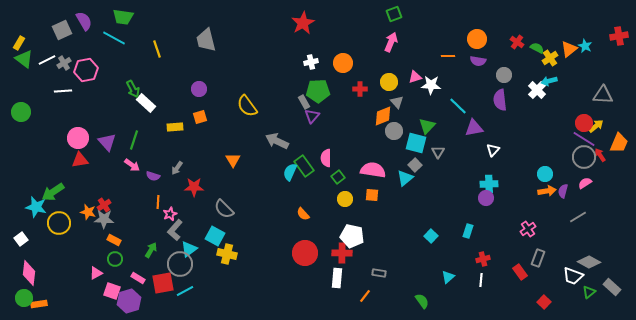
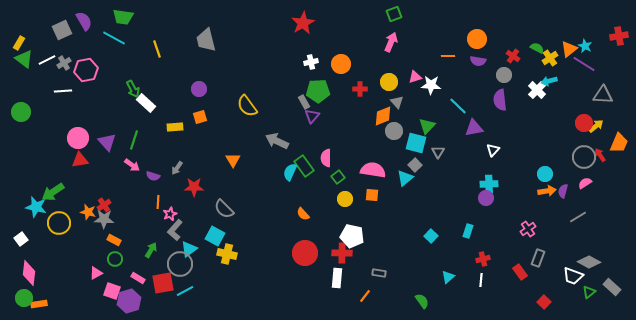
red cross at (517, 42): moved 4 px left, 14 px down
orange circle at (343, 63): moved 2 px left, 1 px down
purple line at (584, 139): moved 75 px up
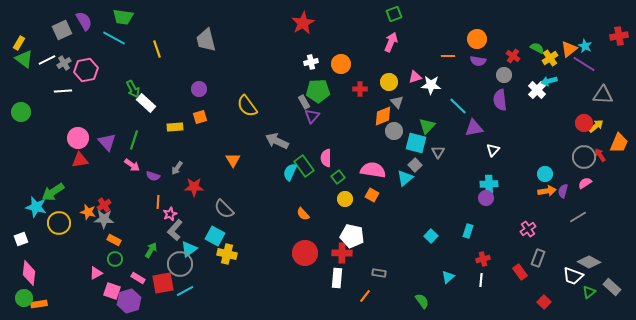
orange square at (372, 195): rotated 24 degrees clockwise
white square at (21, 239): rotated 16 degrees clockwise
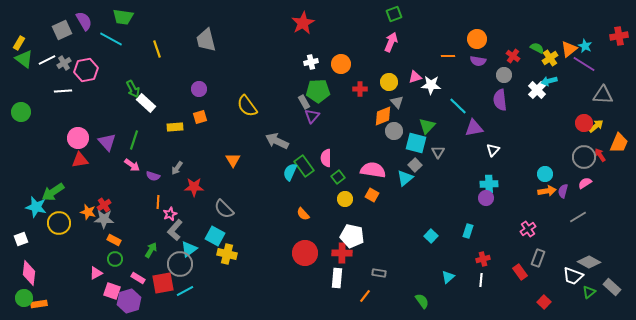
cyan line at (114, 38): moved 3 px left, 1 px down
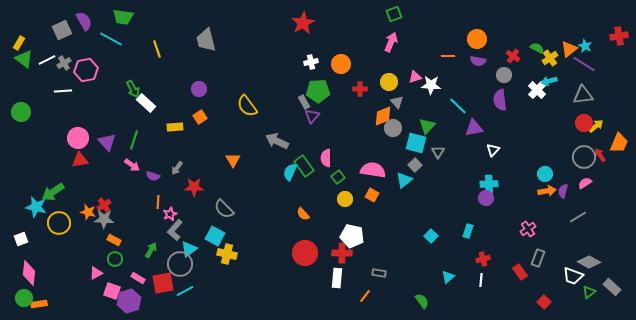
gray triangle at (603, 95): moved 20 px left; rotated 10 degrees counterclockwise
orange square at (200, 117): rotated 16 degrees counterclockwise
gray circle at (394, 131): moved 1 px left, 3 px up
cyan triangle at (405, 178): moved 1 px left, 2 px down
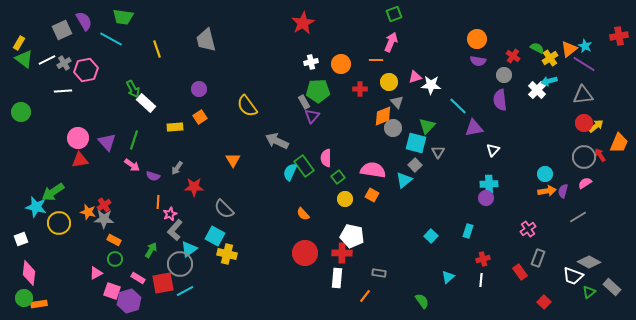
orange line at (448, 56): moved 72 px left, 4 px down
